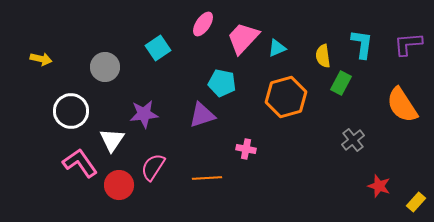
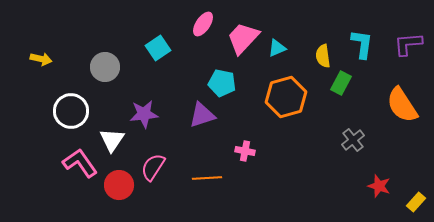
pink cross: moved 1 px left, 2 px down
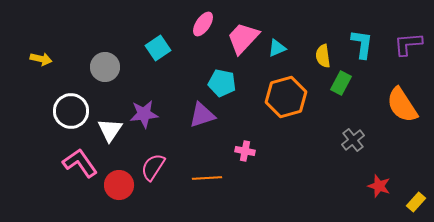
white triangle: moved 2 px left, 10 px up
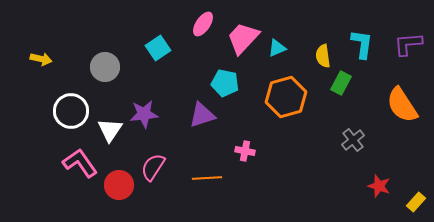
cyan pentagon: moved 3 px right
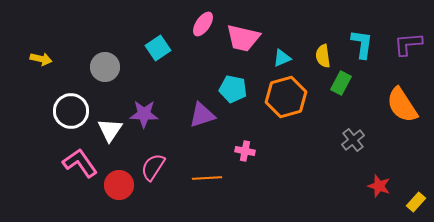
pink trapezoid: rotated 120 degrees counterclockwise
cyan triangle: moved 5 px right, 10 px down
cyan pentagon: moved 8 px right, 6 px down
purple star: rotated 8 degrees clockwise
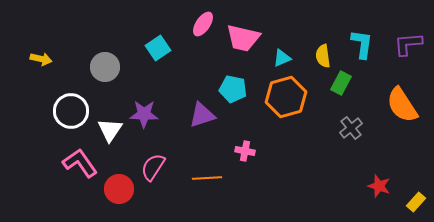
gray cross: moved 2 px left, 12 px up
red circle: moved 4 px down
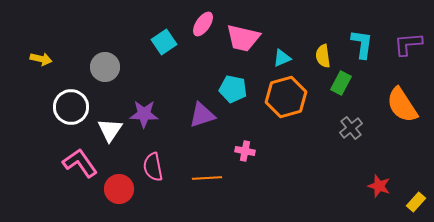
cyan square: moved 6 px right, 6 px up
white circle: moved 4 px up
pink semicircle: rotated 44 degrees counterclockwise
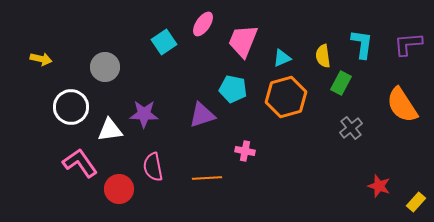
pink trapezoid: moved 3 px down; rotated 99 degrees clockwise
white triangle: rotated 48 degrees clockwise
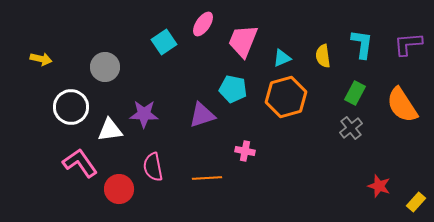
green rectangle: moved 14 px right, 10 px down
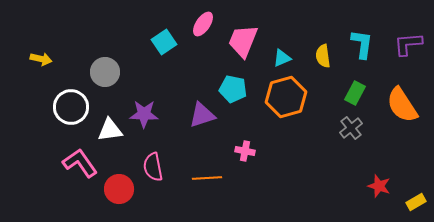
gray circle: moved 5 px down
yellow rectangle: rotated 18 degrees clockwise
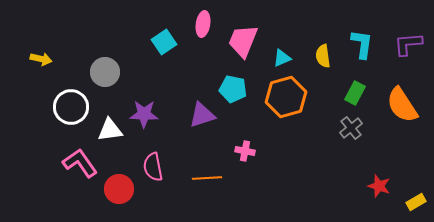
pink ellipse: rotated 25 degrees counterclockwise
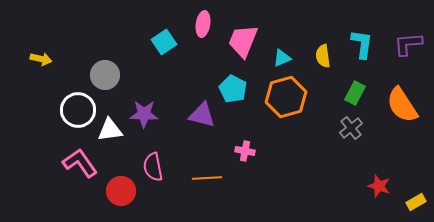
gray circle: moved 3 px down
cyan pentagon: rotated 16 degrees clockwise
white circle: moved 7 px right, 3 px down
purple triangle: rotated 32 degrees clockwise
red circle: moved 2 px right, 2 px down
